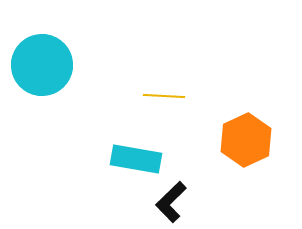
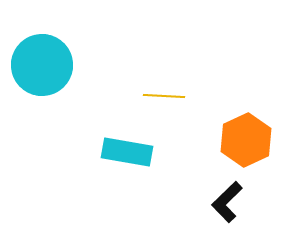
cyan rectangle: moved 9 px left, 7 px up
black L-shape: moved 56 px right
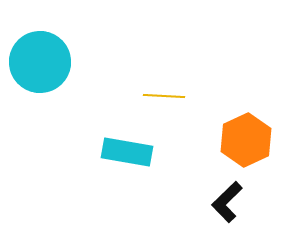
cyan circle: moved 2 px left, 3 px up
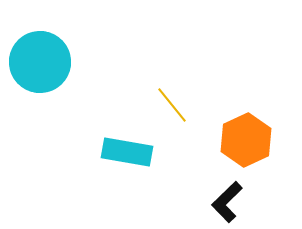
yellow line: moved 8 px right, 9 px down; rotated 48 degrees clockwise
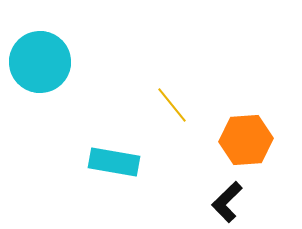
orange hexagon: rotated 21 degrees clockwise
cyan rectangle: moved 13 px left, 10 px down
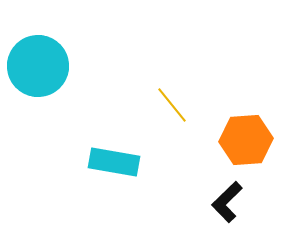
cyan circle: moved 2 px left, 4 px down
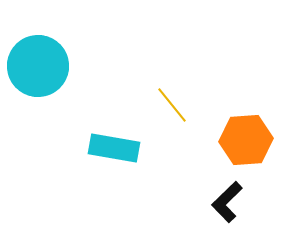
cyan rectangle: moved 14 px up
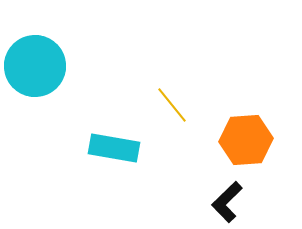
cyan circle: moved 3 px left
